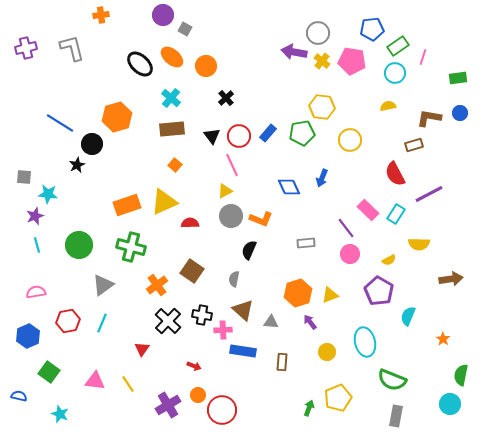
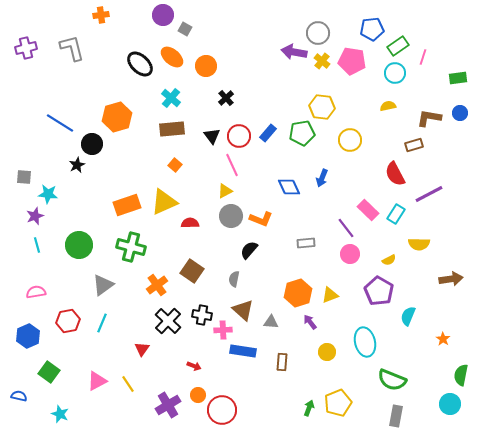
black semicircle at (249, 250): rotated 18 degrees clockwise
pink triangle at (95, 381): moved 2 px right; rotated 35 degrees counterclockwise
yellow pentagon at (338, 398): moved 5 px down
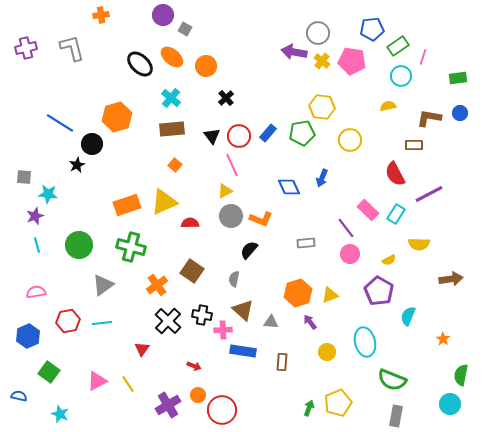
cyan circle at (395, 73): moved 6 px right, 3 px down
brown rectangle at (414, 145): rotated 18 degrees clockwise
cyan line at (102, 323): rotated 60 degrees clockwise
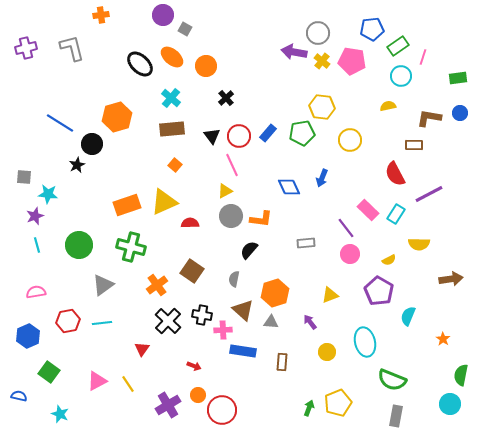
orange L-shape at (261, 219): rotated 15 degrees counterclockwise
orange hexagon at (298, 293): moved 23 px left
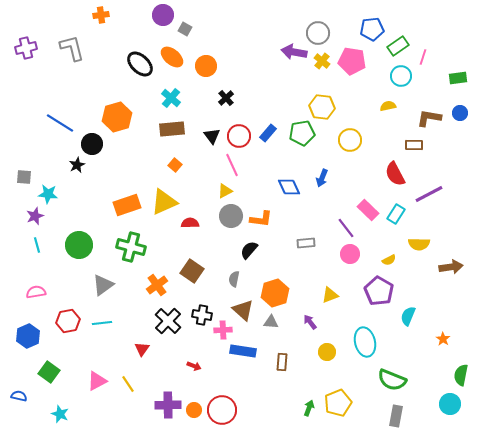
brown arrow at (451, 279): moved 12 px up
orange circle at (198, 395): moved 4 px left, 15 px down
purple cross at (168, 405): rotated 30 degrees clockwise
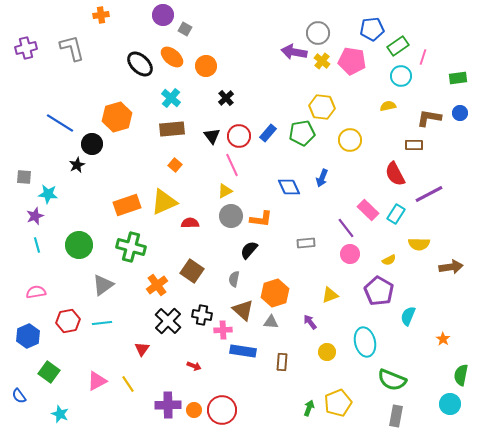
blue semicircle at (19, 396): rotated 140 degrees counterclockwise
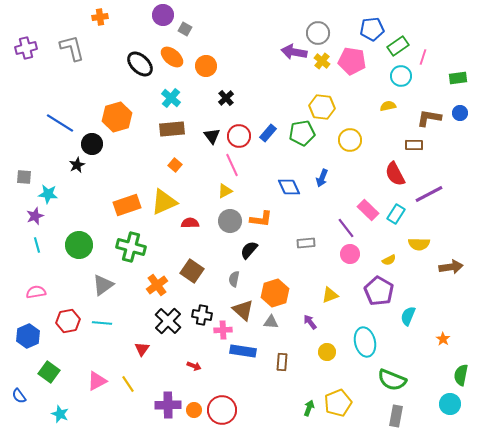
orange cross at (101, 15): moved 1 px left, 2 px down
gray circle at (231, 216): moved 1 px left, 5 px down
cyan line at (102, 323): rotated 12 degrees clockwise
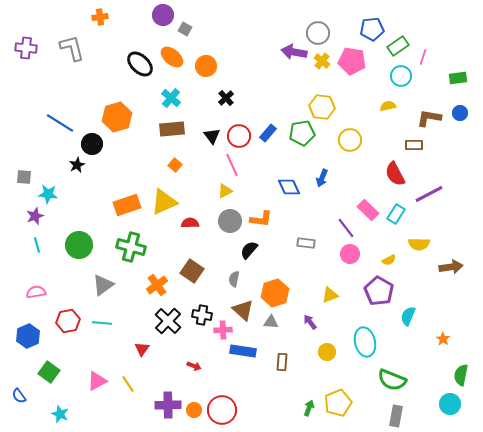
purple cross at (26, 48): rotated 20 degrees clockwise
gray rectangle at (306, 243): rotated 12 degrees clockwise
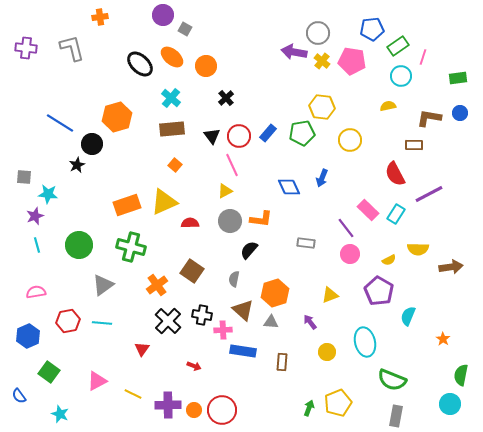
yellow semicircle at (419, 244): moved 1 px left, 5 px down
yellow line at (128, 384): moved 5 px right, 10 px down; rotated 30 degrees counterclockwise
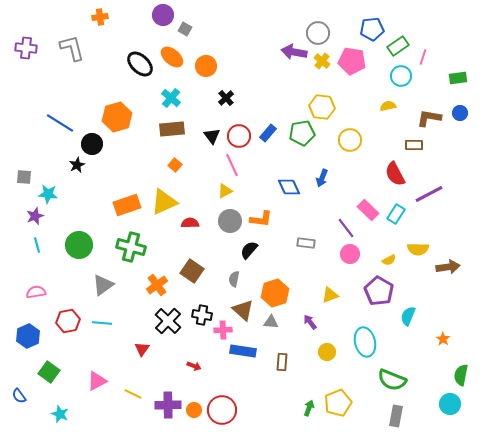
brown arrow at (451, 267): moved 3 px left
